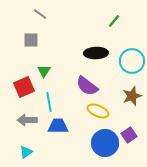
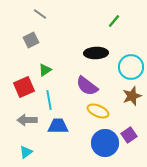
gray square: rotated 28 degrees counterclockwise
cyan circle: moved 1 px left, 6 px down
green triangle: moved 1 px right, 1 px up; rotated 24 degrees clockwise
cyan line: moved 2 px up
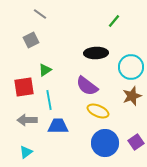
red square: rotated 15 degrees clockwise
purple square: moved 7 px right, 7 px down
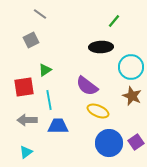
black ellipse: moved 5 px right, 6 px up
brown star: rotated 30 degrees counterclockwise
blue circle: moved 4 px right
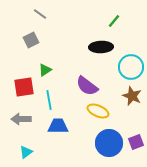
gray arrow: moved 6 px left, 1 px up
purple square: rotated 14 degrees clockwise
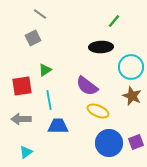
gray square: moved 2 px right, 2 px up
red square: moved 2 px left, 1 px up
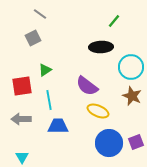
cyan triangle: moved 4 px left, 5 px down; rotated 24 degrees counterclockwise
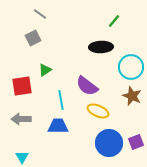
cyan line: moved 12 px right
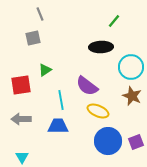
gray line: rotated 32 degrees clockwise
gray square: rotated 14 degrees clockwise
red square: moved 1 px left, 1 px up
blue circle: moved 1 px left, 2 px up
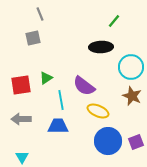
green triangle: moved 1 px right, 8 px down
purple semicircle: moved 3 px left
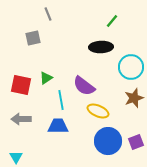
gray line: moved 8 px right
green line: moved 2 px left
red square: rotated 20 degrees clockwise
brown star: moved 2 px right, 2 px down; rotated 30 degrees clockwise
cyan triangle: moved 6 px left
